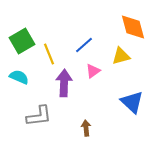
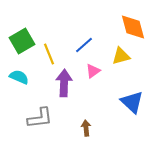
gray L-shape: moved 1 px right, 2 px down
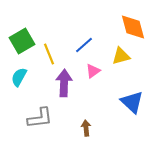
cyan semicircle: rotated 84 degrees counterclockwise
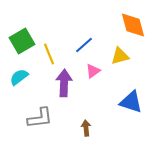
orange diamond: moved 2 px up
yellow triangle: moved 1 px left
cyan semicircle: rotated 24 degrees clockwise
blue triangle: moved 1 px left; rotated 25 degrees counterclockwise
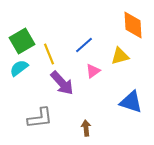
orange diamond: rotated 12 degrees clockwise
cyan semicircle: moved 9 px up
purple arrow: moved 2 px left; rotated 136 degrees clockwise
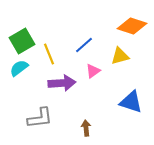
orange diamond: moved 1 px left, 1 px down; rotated 68 degrees counterclockwise
purple arrow: rotated 52 degrees counterclockwise
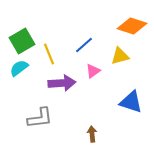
brown arrow: moved 6 px right, 6 px down
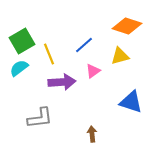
orange diamond: moved 5 px left
purple arrow: moved 1 px up
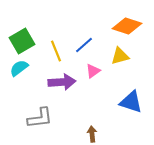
yellow line: moved 7 px right, 3 px up
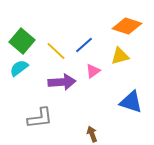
green square: rotated 20 degrees counterclockwise
yellow line: rotated 25 degrees counterclockwise
brown arrow: rotated 14 degrees counterclockwise
